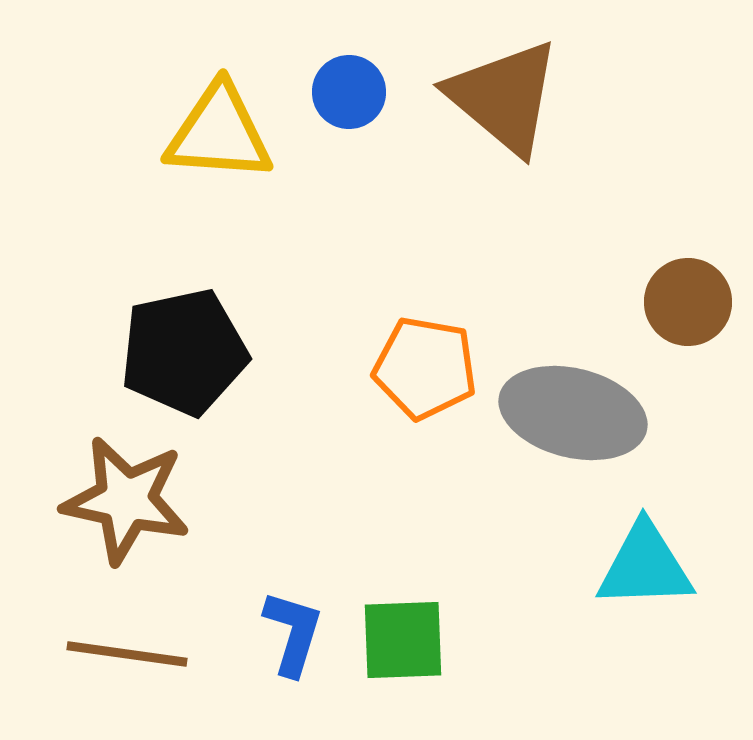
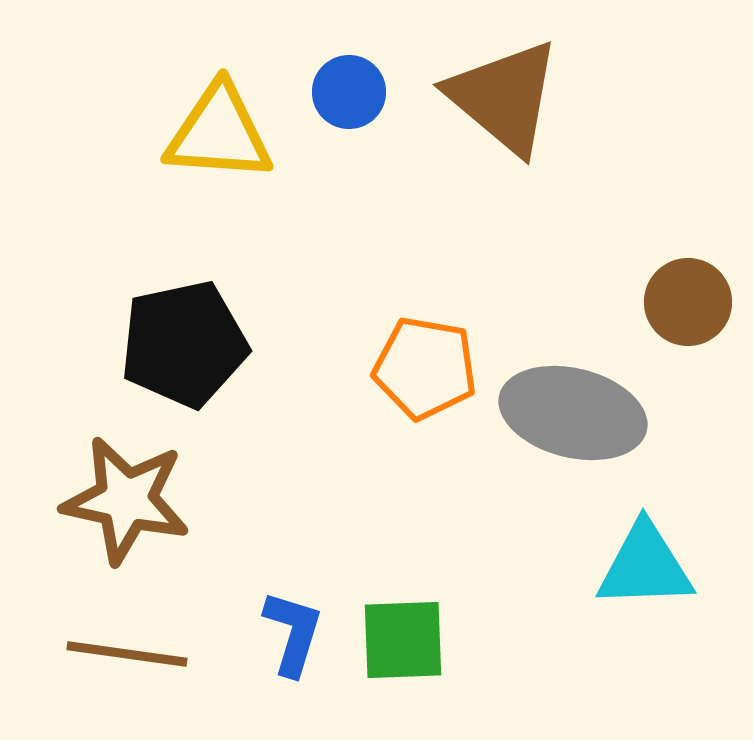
black pentagon: moved 8 px up
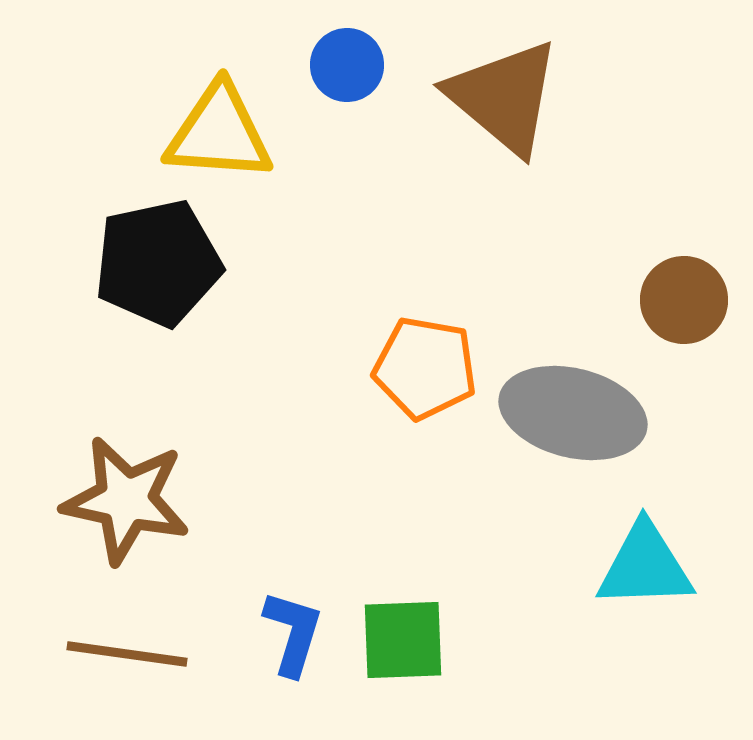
blue circle: moved 2 px left, 27 px up
brown circle: moved 4 px left, 2 px up
black pentagon: moved 26 px left, 81 px up
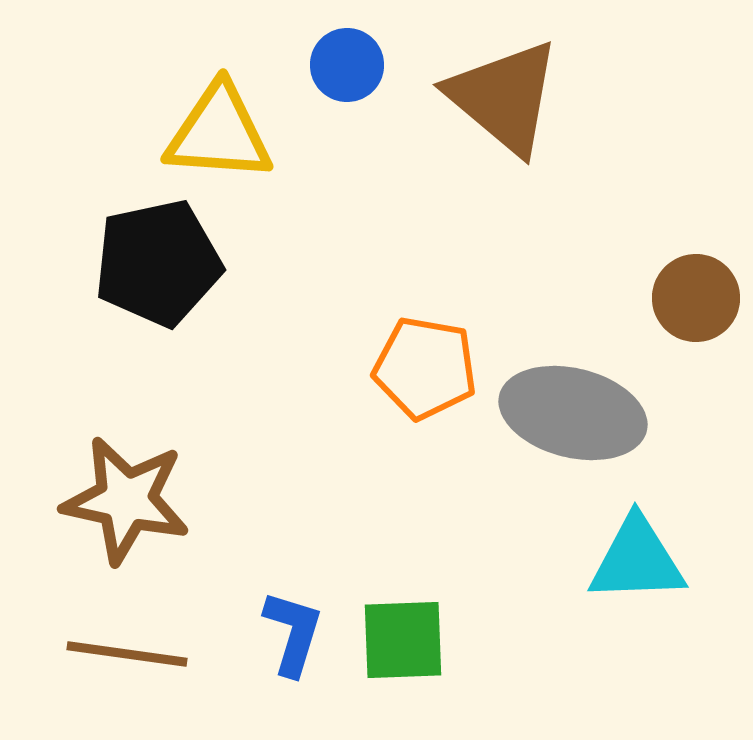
brown circle: moved 12 px right, 2 px up
cyan triangle: moved 8 px left, 6 px up
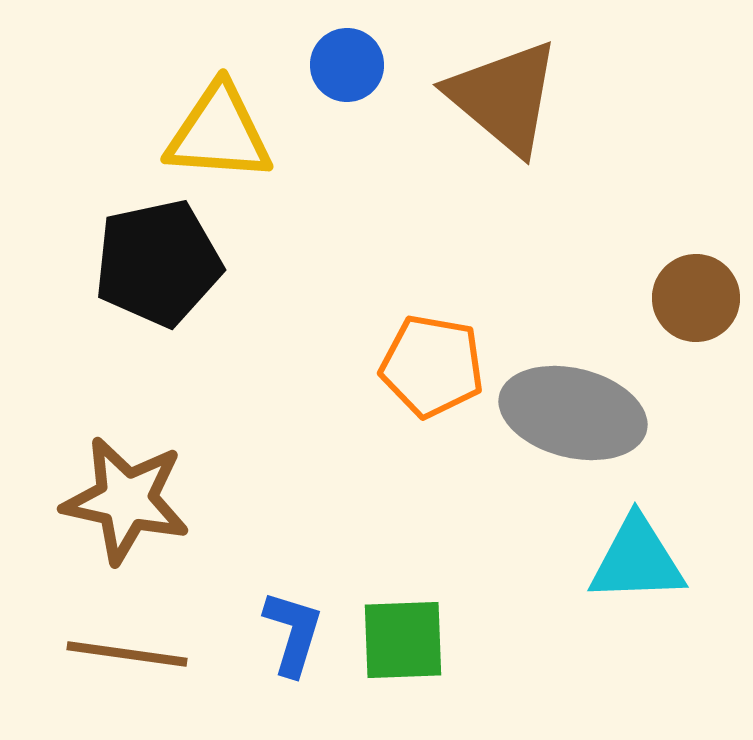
orange pentagon: moved 7 px right, 2 px up
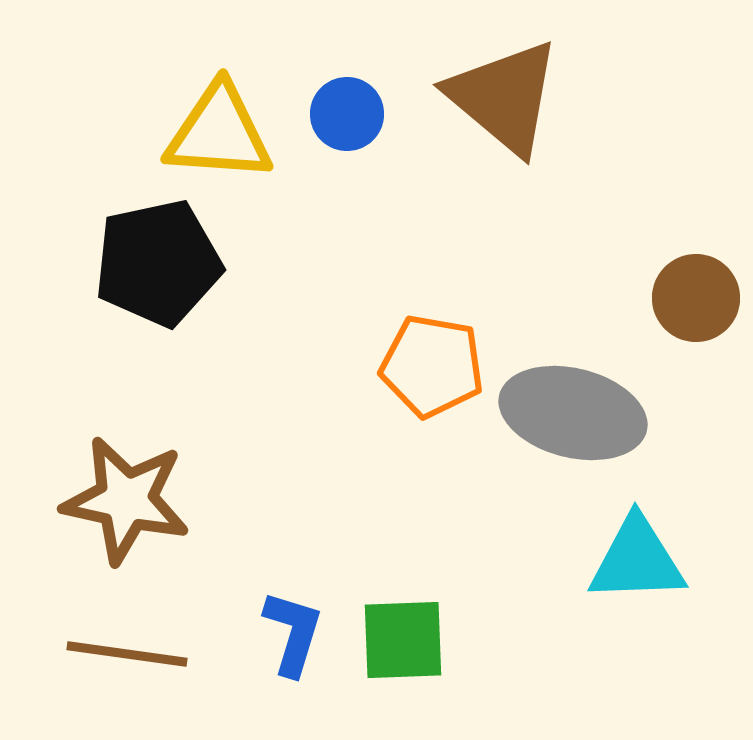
blue circle: moved 49 px down
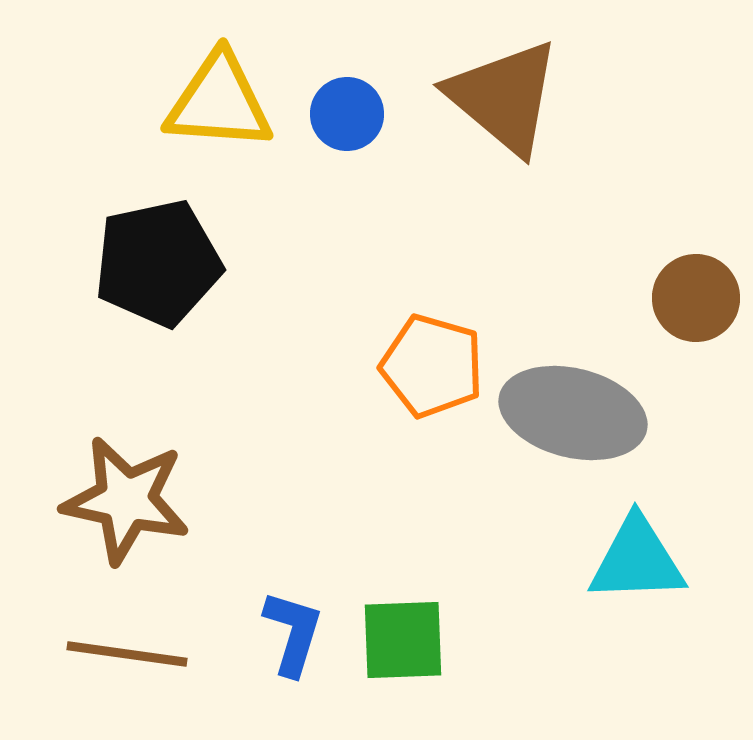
yellow triangle: moved 31 px up
orange pentagon: rotated 6 degrees clockwise
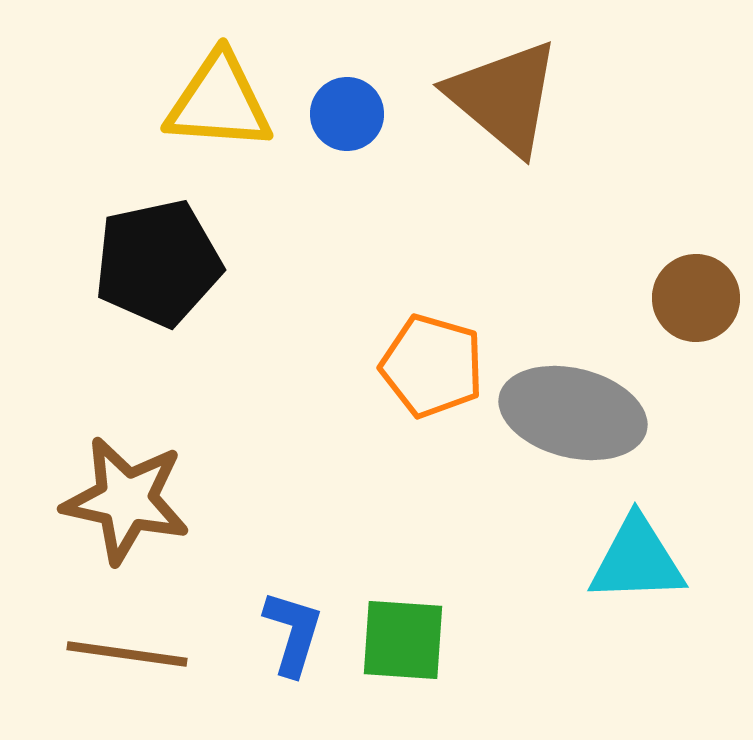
green square: rotated 6 degrees clockwise
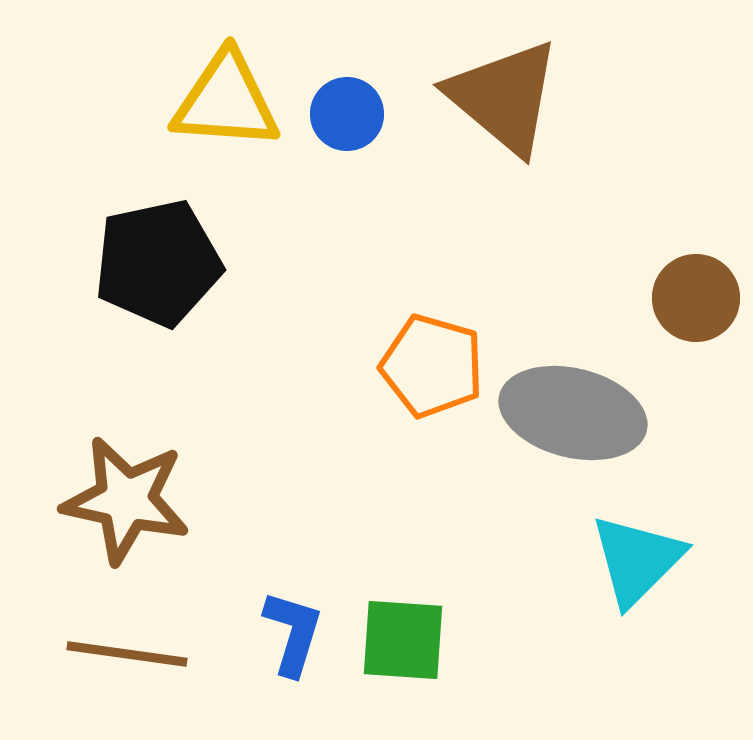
yellow triangle: moved 7 px right, 1 px up
cyan triangle: rotated 43 degrees counterclockwise
